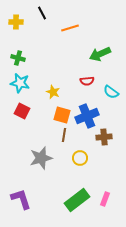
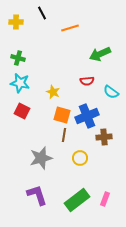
purple L-shape: moved 16 px right, 4 px up
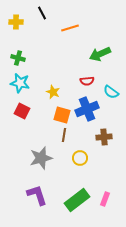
blue cross: moved 7 px up
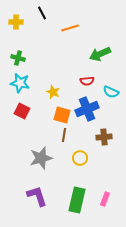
cyan semicircle: rotated 14 degrees counterclockwise
purple L-shape: moved 1 px down
green rectangle: rotated 40 degrees counterclockwise
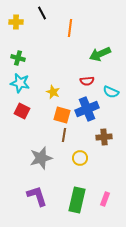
orange line: rotated 66 degrees counterclockwise
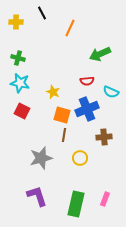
orange line: rotated 18 degrees clockwise
green rectangle: moved 1 px left, 4 px down
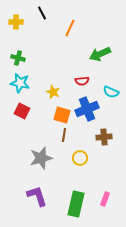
red semicircle: moved 5 px left
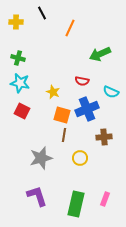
red semicircle: rotated 16 degrees clockwise
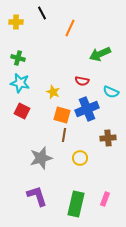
brown cross: moved 4 px right, 1 px down
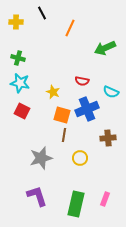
green arrow: moved 5 px right, 6 px up
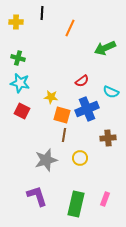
black line: rotated 32 degrees clockwise
red semicircle: rotated 48 degrees counterclockwise
yellow star: moved 2 px left, 5 px down; rotated 16 degrees counterclockwise
gray star: moved 5 px right, 2 px down
